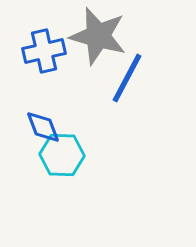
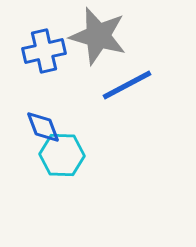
blue line: moved 7 px down; rotated 34 degrees clockwise
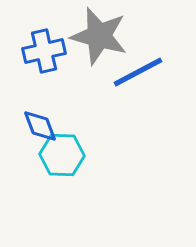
gray star: moved 1 px right
blue line: moved 11 px right, 13 px up
blue diamond: moved 3 px left, 1 px up
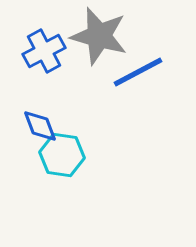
blue cross: rotated 15 degrees counterclockwise
cyan hexagon: rotated 6 degrees clockwise
